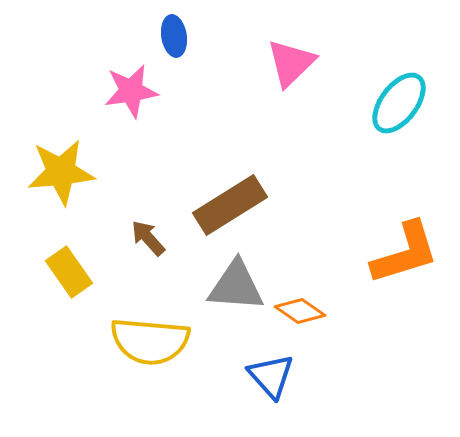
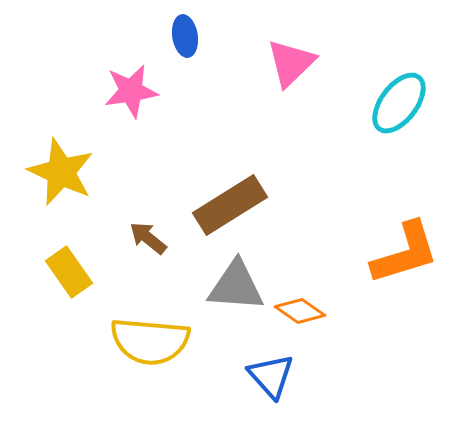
blue ellipse: moved 11 px right
yellow star: rotated 30 degrees clockwise
brown arrow: rotated 9 degrees counterclockwise
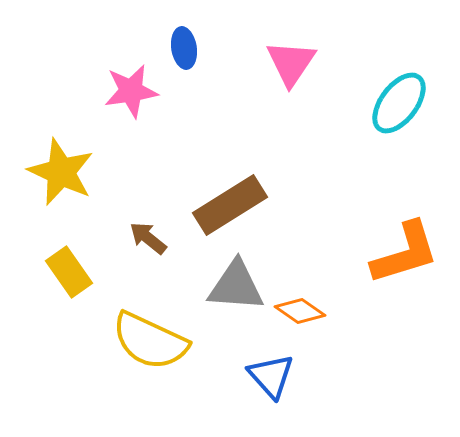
blue ellipse: moved 1 px left, 12 px down
pink triangle: rotated 12 degrees counterclockwise
yellow semicircle: rotated 20 degrees clockwise
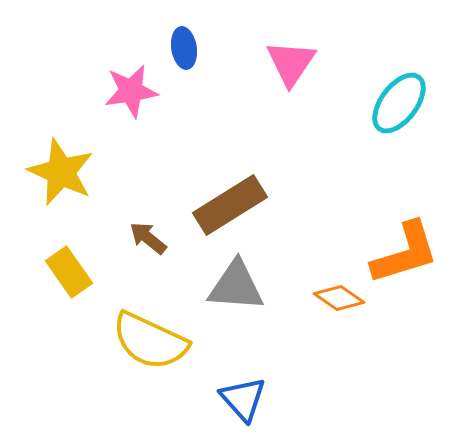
orange diamond: moved 39 px right, 13 px up
blue triangle: moved 28 px left, 23 px down
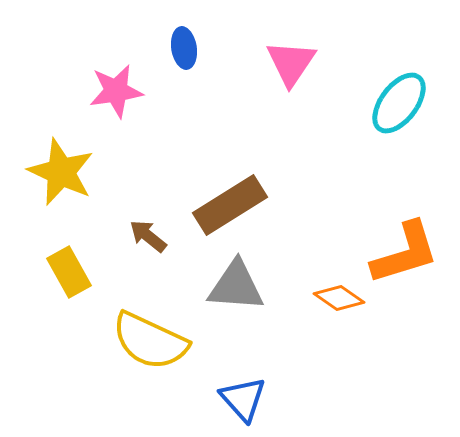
pink star: moved 15 px left
brown arrow: moved 2 px up
yellow rectangle: rotated 6 degrees clockwise
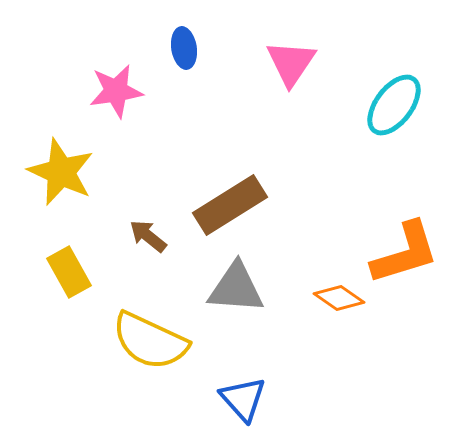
cyan ellipse: moved 5 px left, 2 px down
gray triangle: moved 2 px down
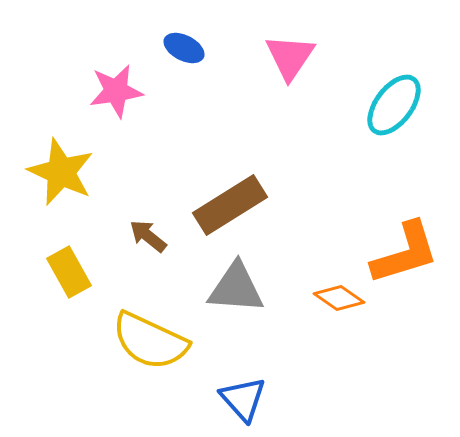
blue ellipse: rotated 54 degrees counterclockwise
pink triangle: moved 1 px left, 6 px up
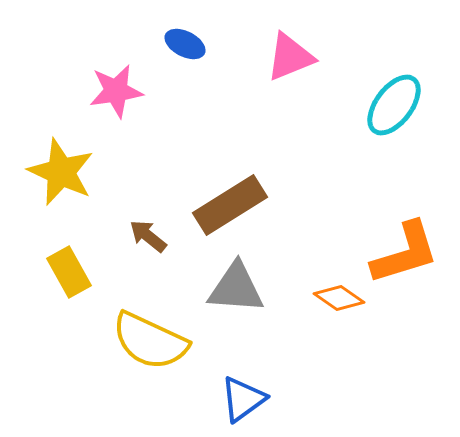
blue ellipse: moved 1 px right, 4 px up
pink triangle: rotated 34 degrees clockwise
blue triangle: rotated 36 degrees clockwise
